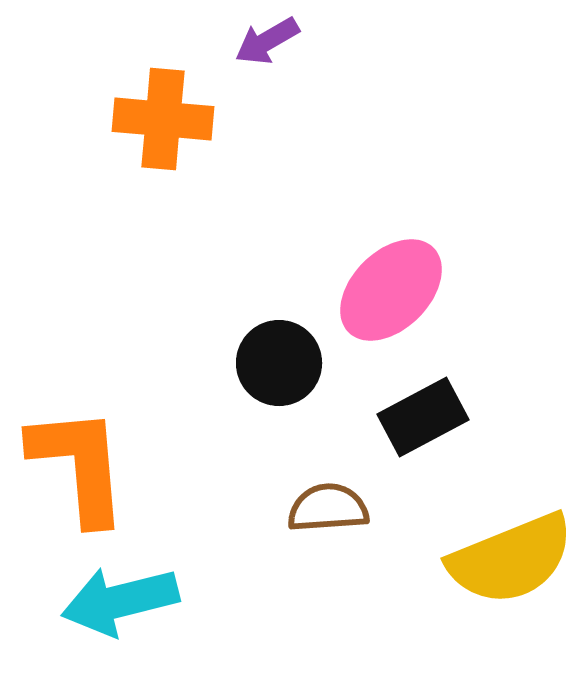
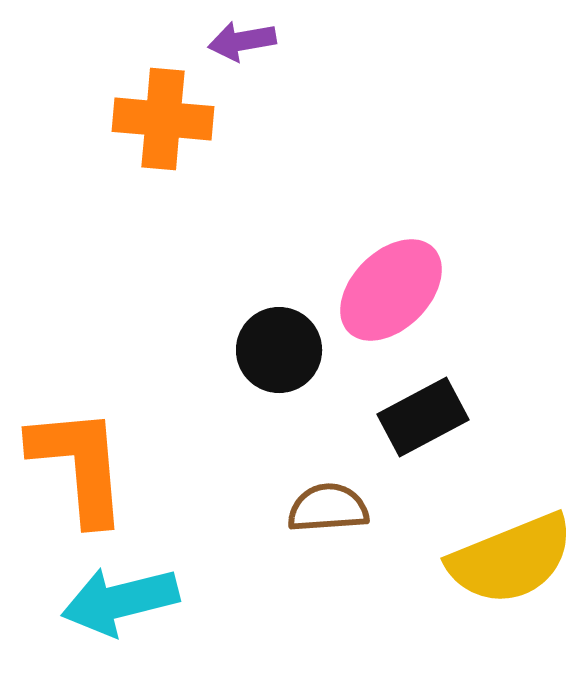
purple arrow: moved 25 px left; rotated 20 degrees clockwise
black circle: moved 13 px up
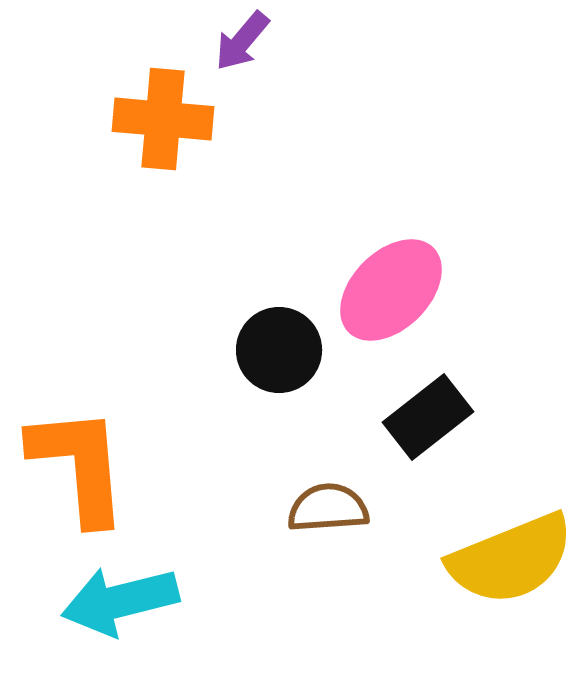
purple arrow: rotated 40 degrees counterclockwise
black rectangle: moved 5 px right; rotated 10 degrees counterclockwise
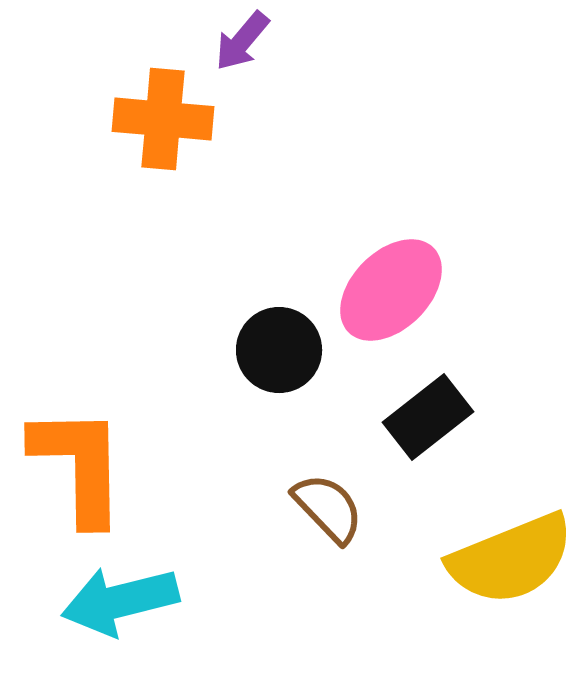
orange L-shape: rotated 4 degrees clockwise
brown semicircle: rotated 50 degrees clockwise
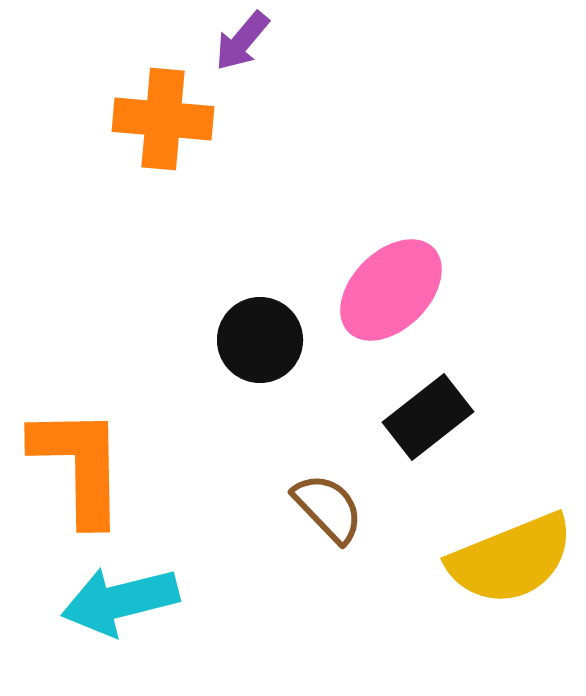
black circle: moved 19 px left, 10 px up
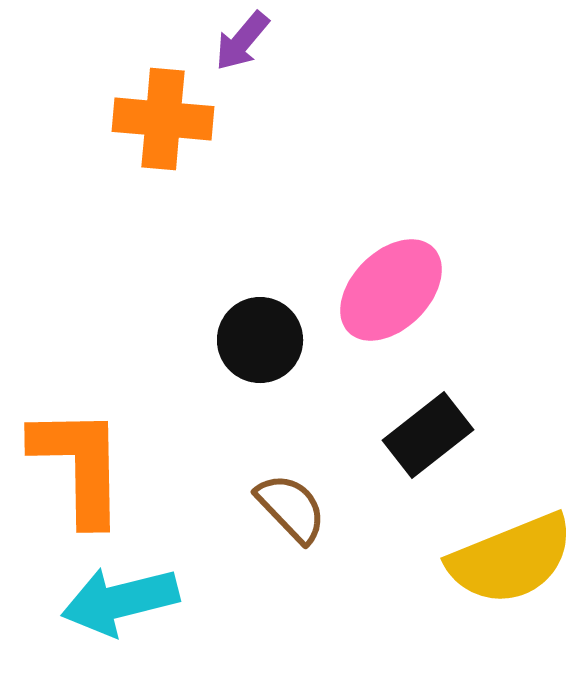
black rectangle: moved 18 px down
brown semicircle: moved 37 px left
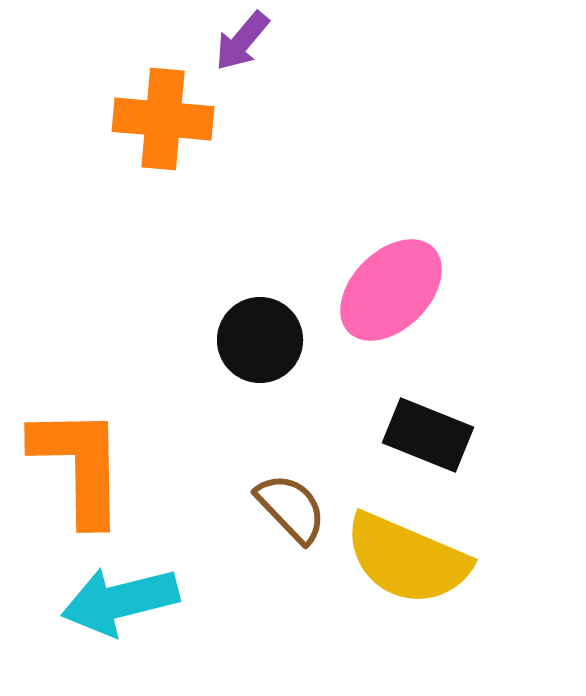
black rectangle: rotated 60 degrees clockwise
yellow semicircle: moved 104 px left; rotated 45 degrees clockwise
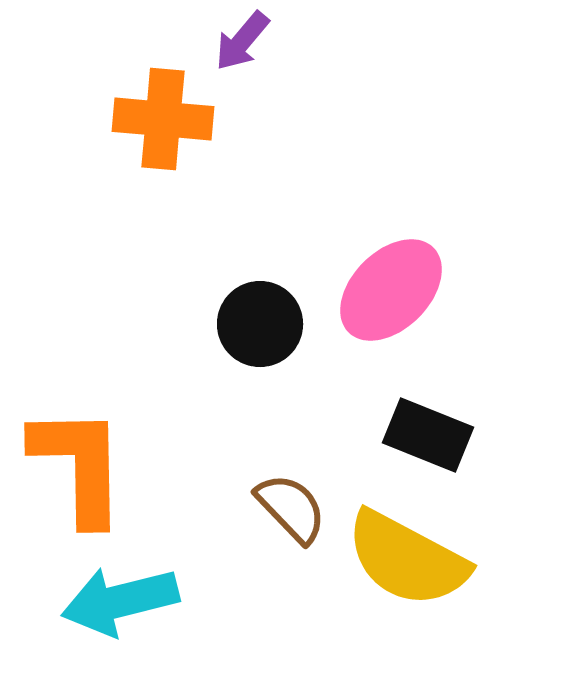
black circle: moved 16 px up
yellow semicircle: rotated 5 degrees clockwise
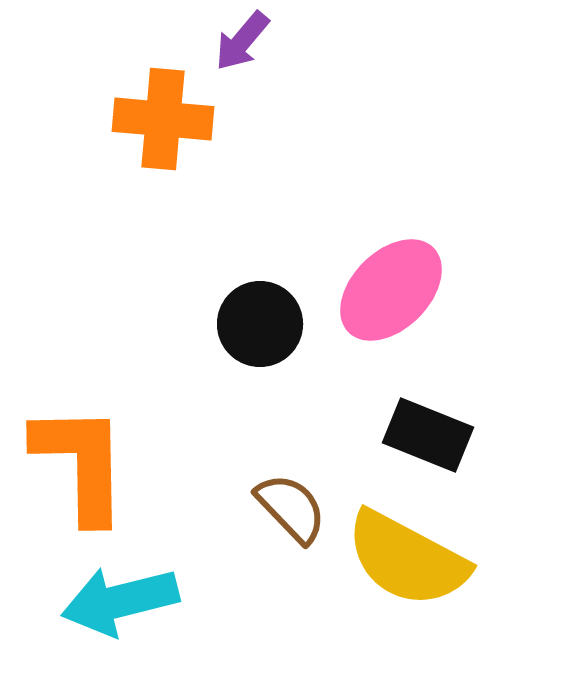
orange L-shape: moved 2 px right, 2 px up
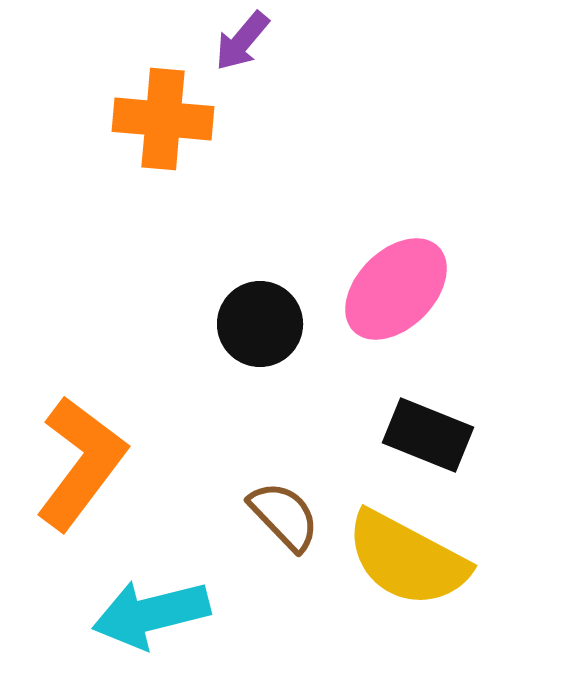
pink ellipse: moved 5 px right, 1 px up
orange L-shape: rotated 38 degrees clockwise
brown semicircle: moved 7 px left, 8 px down
cyan arrow: moved 31 px right, 13 px down
